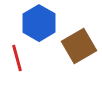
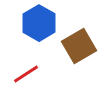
red line: moved 9 px right, 16 px down; rotated 72 degrees clockwise
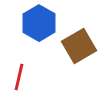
red line: moved 7 px left, 3 px down; rotated 44 degrees counterclockwise
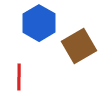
red line: rotated 12 degrees counterclockwise
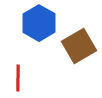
red line: moved 1 px left, 1 px down
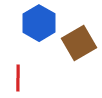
brown square: moved 3 px up
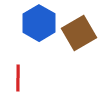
brown square: moved 10 px up
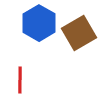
red line: moved 2 px right, 2 px down
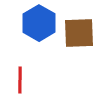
brown square: rotated 28 degrees clockwise
